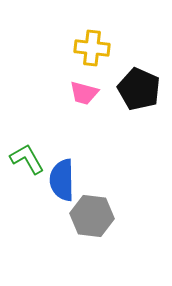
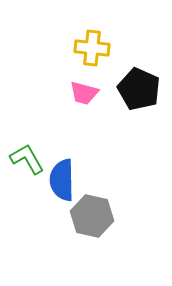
gray hexagon: rotated 6 degrees clockwise
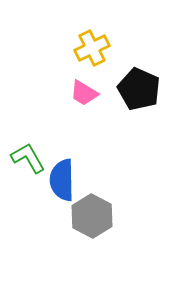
yellow cross: rotated 32 degrees counterclockwise
pink trapezoid: rotated 16 degrees clockwise
green L-shape: moved 1 px right, 1 px up
gray hexagon: rotated 15 degrees clockwise
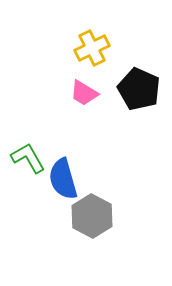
blue semicircle: moved 1 px right, 1 px up; rotated 15 degrees counterclockwise
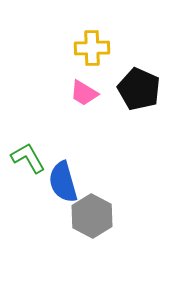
yellow cross: rotated 24 degrees clockwise
blue semicircle: moved 3 px down
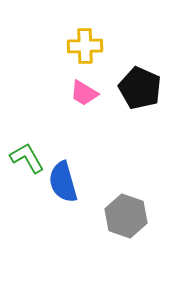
yellow cross: moved 7 px left, 2 px up
black pentagon: moved 1 px right, 1 px up
green L-shape: moved 1 px left
gray hexagon: moved 34 px right; rotated 9 degrees counterclockwise
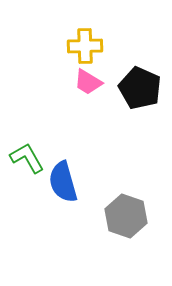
pink trapezoid: moved 4 px right, 11 px up
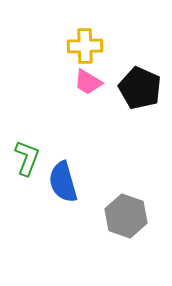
green L-shape: rotated 51 degrees clockwise
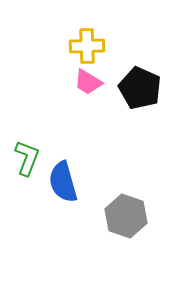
yellow cross: moved 2 px right
